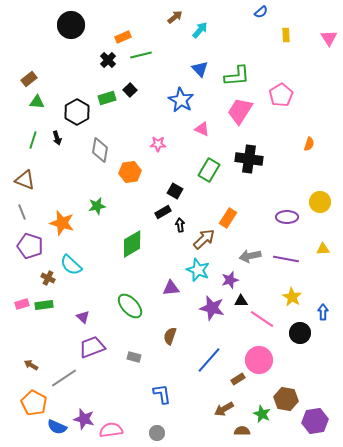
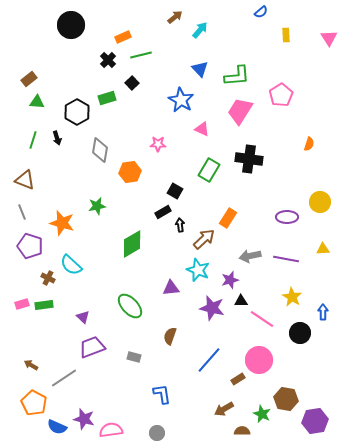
black square at (130, 90): moved 2 px right, 7 px up
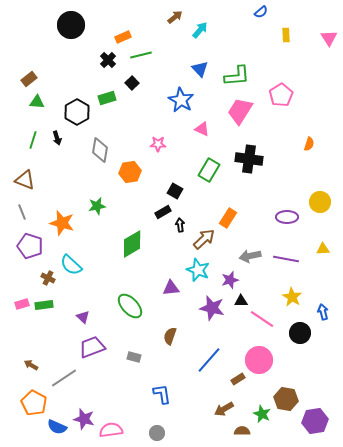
blue arrow at (323, 312): rotated 14 degrees counterclockwise
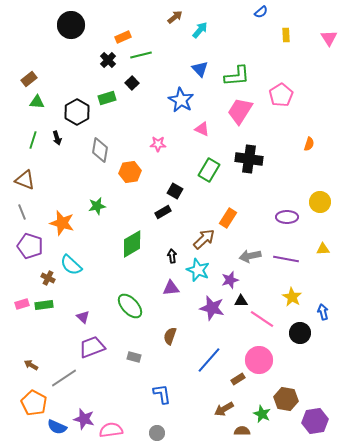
black arrow at (180, 225): moved 8 px left, 31 px down
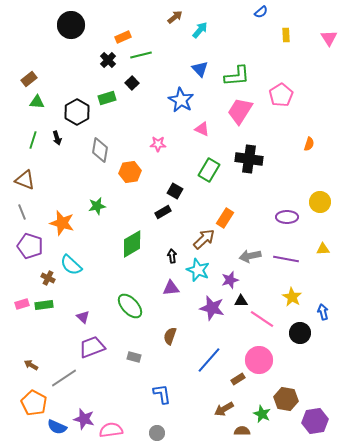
orange rectangle at (228, 218): moved 3 px left
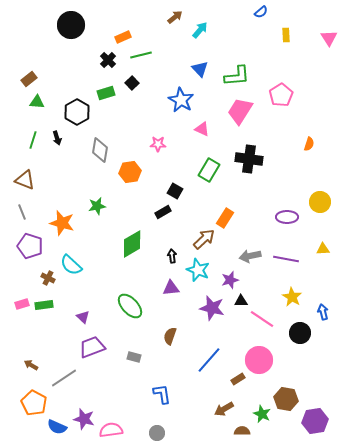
green rectangle at (107, 98): moved 1 px left, 5 px up
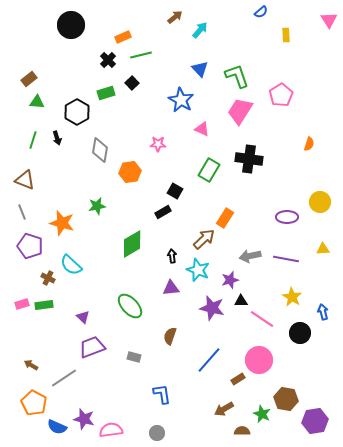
pink triangle at (329, 38): moved 18 px up
green L-shape at (237, 76): rotated 104 degrees counterclockwise
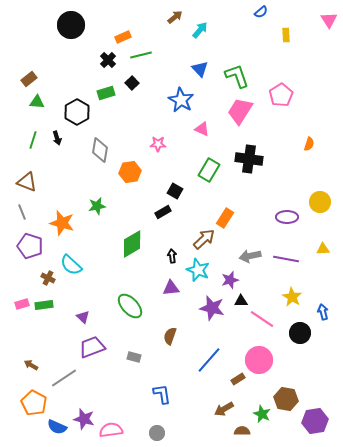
brown triangle at (25, 180): moved 2 px right, 2 px down
